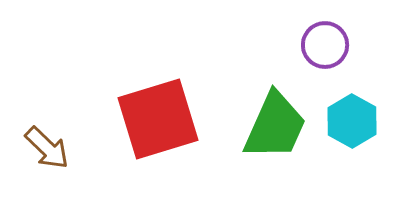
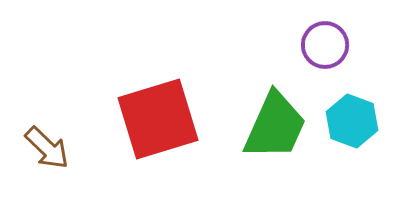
cyan hexagon: rotated 9 degrees counterclockwise
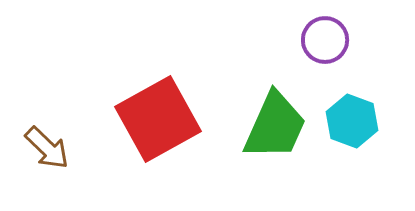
purple circle: moved 5 px up
red square: rotated 12 degrees counterclockwise
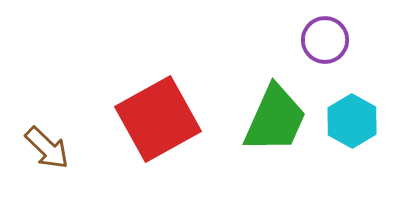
cyan hexagon: rotated 9 degrees clockwise
green trapezoid: moved 7 px up
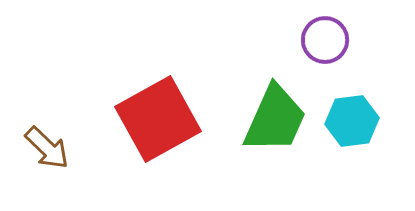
cyan hexagon: rotated 24 degrees clockwise
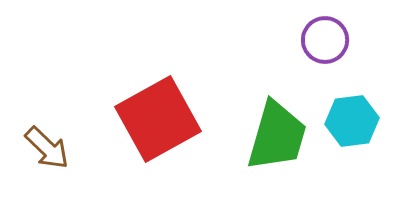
green trapezoid: moved 2 px right, 17 px down; rotated 8 degrees counterclockwise
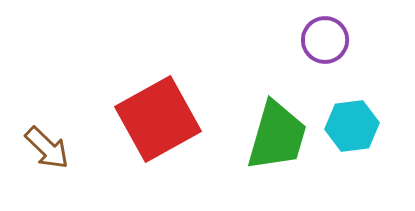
cyan hexagon: moved 5 px down
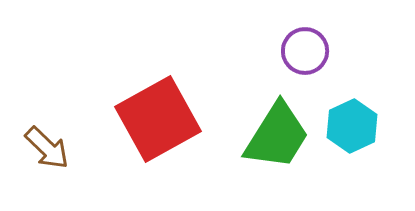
purple circle: moved 20 px left, 11 px down
cyan hexagon: rotated 18 degrees counterclockwise
green trapezoid: rotated 16 degrees clockwise
